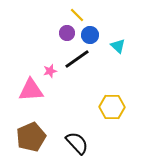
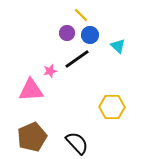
yellow line: moved 4 px right
brown pentagon: moved 1 px right
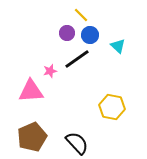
pink triangle: moved 1 px down
yellow hexagon: rotated 10 degrees clockwise
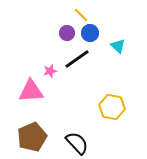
blue circle: moved 2 px up
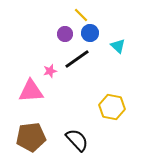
purple circle: moved 2 px left, 1 px down
brown pentagon: moved 1 px left; rotated 16 degrees clockwise
black semicircle: moved 3 px up
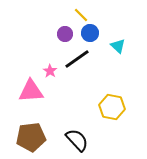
pink star: rotated 24 degrees counterclockwise
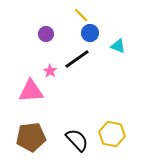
purple circle: moved 19 px left
cyan triangle: rotated 21 degrees counterclockwise
yellow hexagon: moved 27 px down
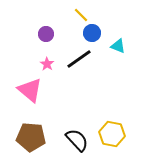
blue circle: moved 2 px right
black line: moved 2 px right
pink star: moved 3 px left, 7 px up
pink triangle: moved 1 px left, 1 px up; rotated 44 degrees clockwise
brown pentagon: rotated 12 degrees clockwise
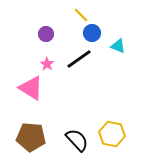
pink triangle: moved 1 px right, 2 px up; rotated 8 degrees counterclockwise
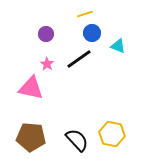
yellow line: moved 4 px right, 1 px up; rotated 63 degrees counterclockwise
pink triangle: rotated 20 degrees counterclockwise
